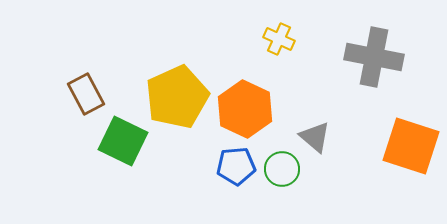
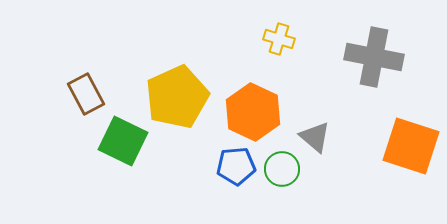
yellow cross: rotated 8 degrees counterclockwise
orange hexagon: moved 8 px right, 3 px down
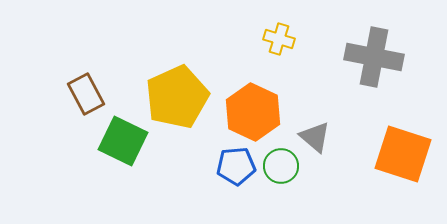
orange square: moved 8 px left, 8 px down
green circle: moved 1 px left, 3 px up
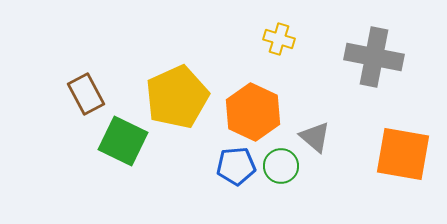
orange square: rotated 8 degrees counterclockwise
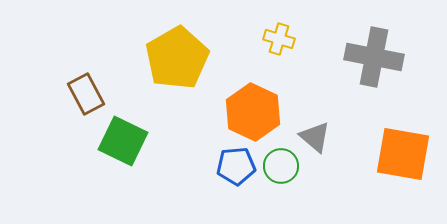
yellow pentagon: moved 39 px up; rotated 6 degrees counterclockwise
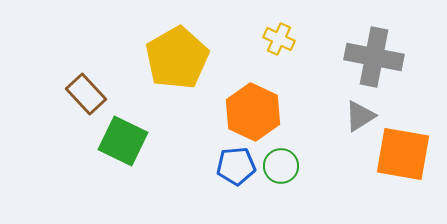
yellow cross: rotated 8 degrees clockwise
brown rectangle: rotated 15 degrees counterclockwise
gray triangle: moved 45 px right, 21 px up; rotated 48 degrees clockwise
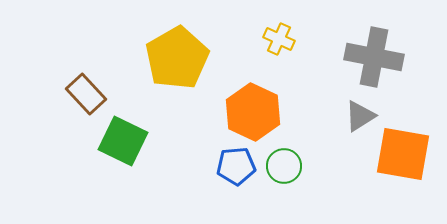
green circle: moved 3 px right
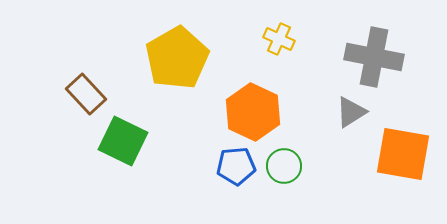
gray triangle: moved 9 px left, 4 px up
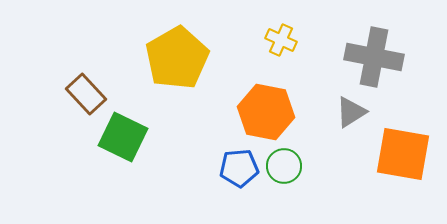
yellow cross: moved 2 px right, 1 px down
orange hexagon: moved 13 px right; rotated 14 degrees counterclockwise
green square: moved 4 px up
blue pentagon: moved 3 px right, 2 px down
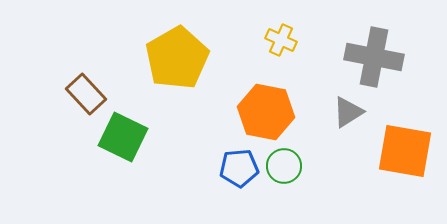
gray triangle: moved 3 px left
orange square: moved 2 px right, 3 px up
